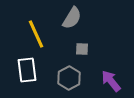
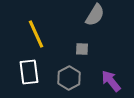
gray semicircle: moved 23 px right, 3 px up
white rectangle: moved 2 px right, 2 px down
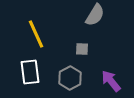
white rectangle: moved 1 px right
gray hexagon: moved 1 px right
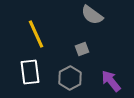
gray semicircle: moved 3 px left; rotated 95 degrees clockwise
gray square: rotated 24 degrees counterclockwise
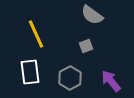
gray square: moved 4 px right, 3 px up
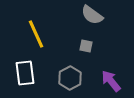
gray square: rotated 32 degrees clockwise
white rectangle: moved 5 px left, 1 px down
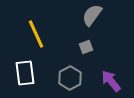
gray semicircle: rotated 90 degrees clockwise
gray square: moved 1 px down; rotated 32 degrees counterclockwise
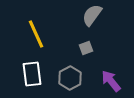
gray square: moved 1 px down
white rectangle: moved 7 px right, 1 px down
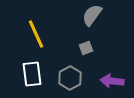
purple arrow: moved 1 px right; rotated 45 degrees counterclockwise
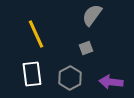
purple arrow: moved 1 px left, 1 px down
